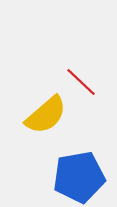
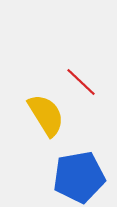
yellow semicircle: rotated 81 degrees counterclockwise
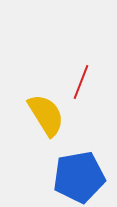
red line: rotated 68 degrees clockwise
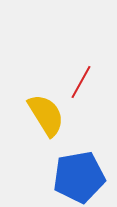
red line: rotated 8 degrees clockwise
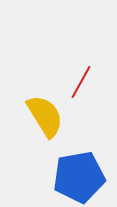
yellow semicircle: moved 1 px left, 1 px down
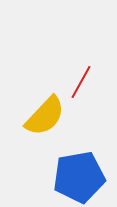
yellow semicircle: rotated 75 degrees clockwise
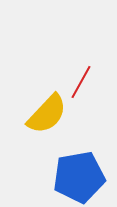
yellow semicircle: moved 2 px right, 2 px up
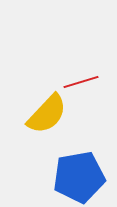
red line: rotated 44 degrees clockwise
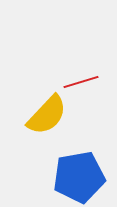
yellow semicircle: moved 1 px down
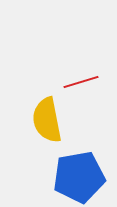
yellow semicircle: moved 5 px down; rotated 126 degrees clockwise
